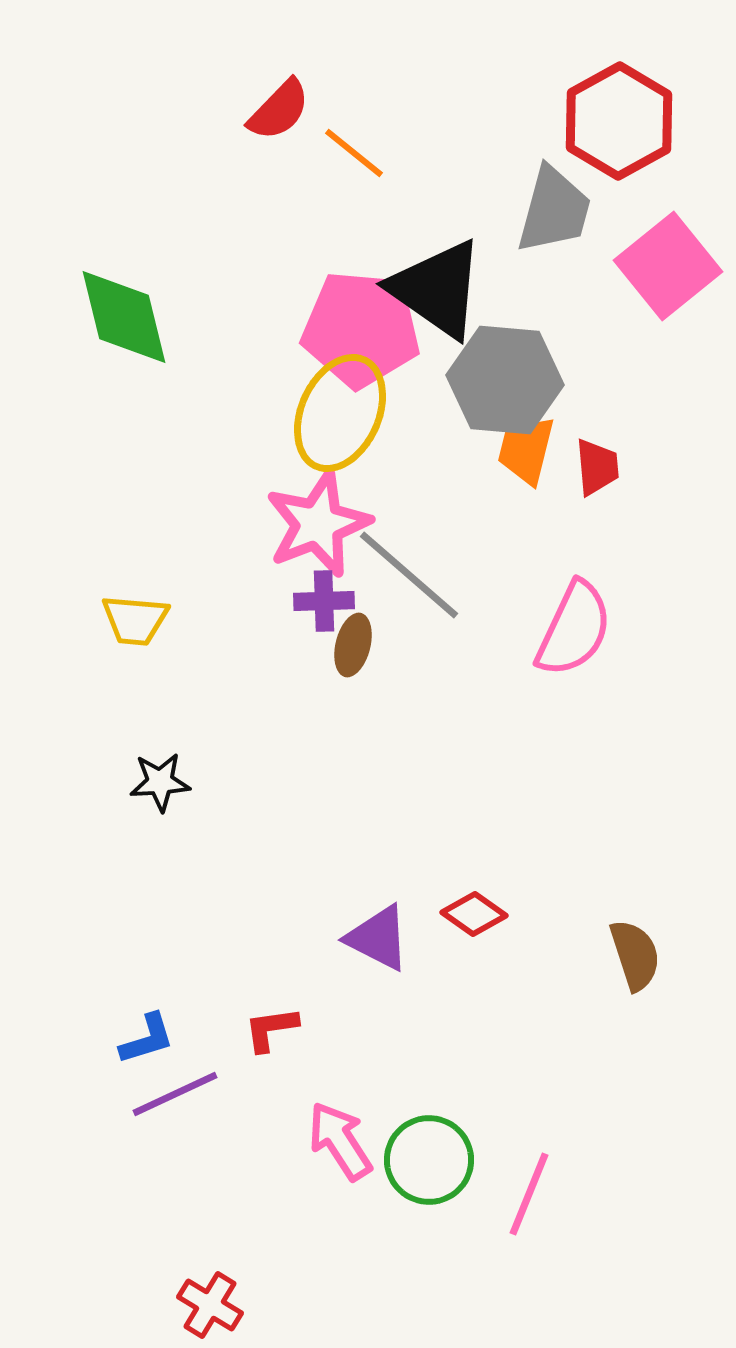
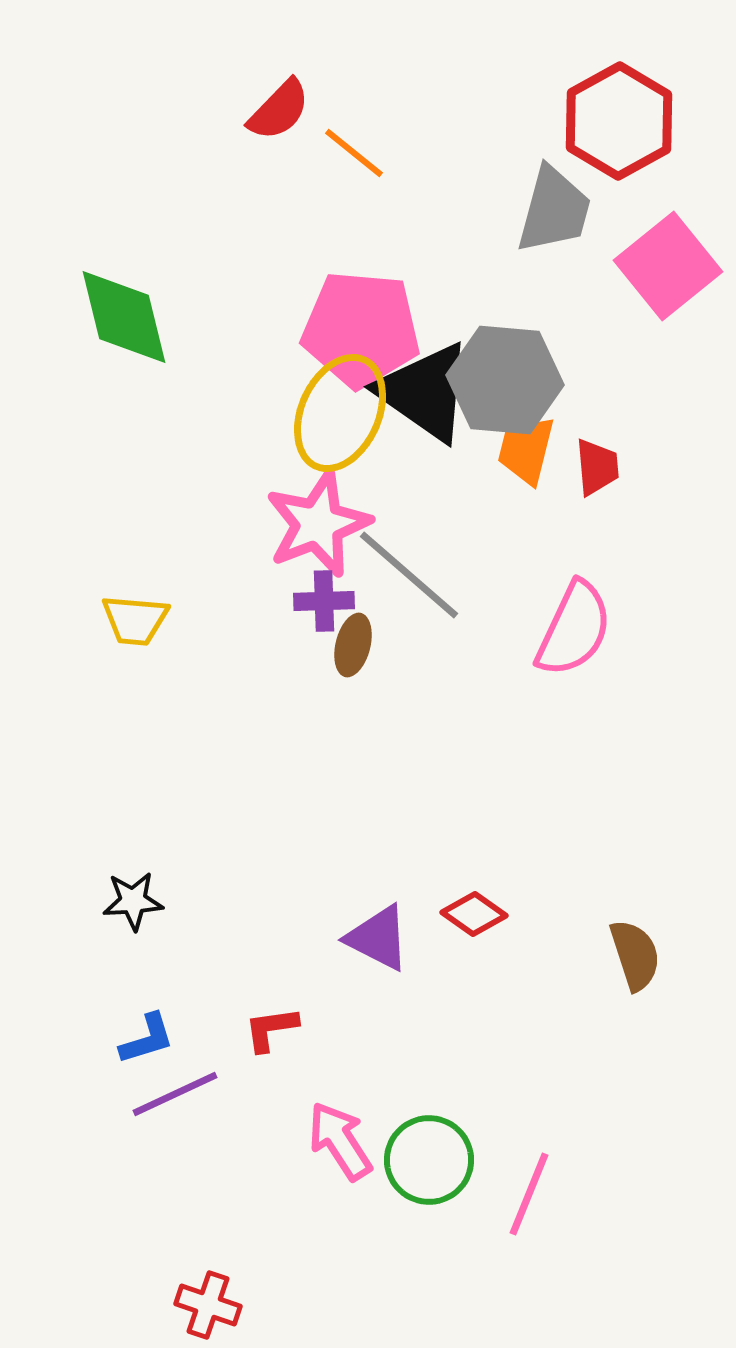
black triangle: moved 12 px left, 103 px down
black star: moved 27 px left, 119 px down
red cross: moved 2 px left; rotated 12 degrees counterclockwise
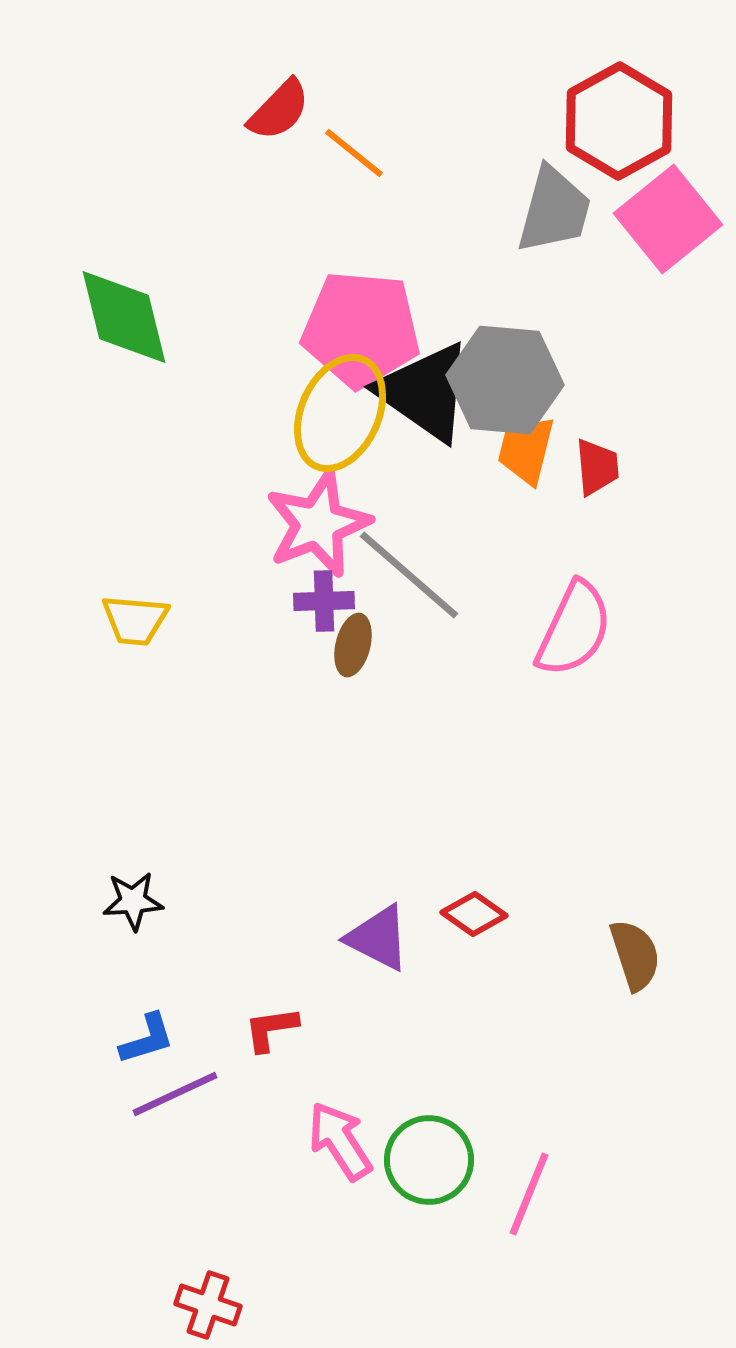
pink square: moved 47 px up
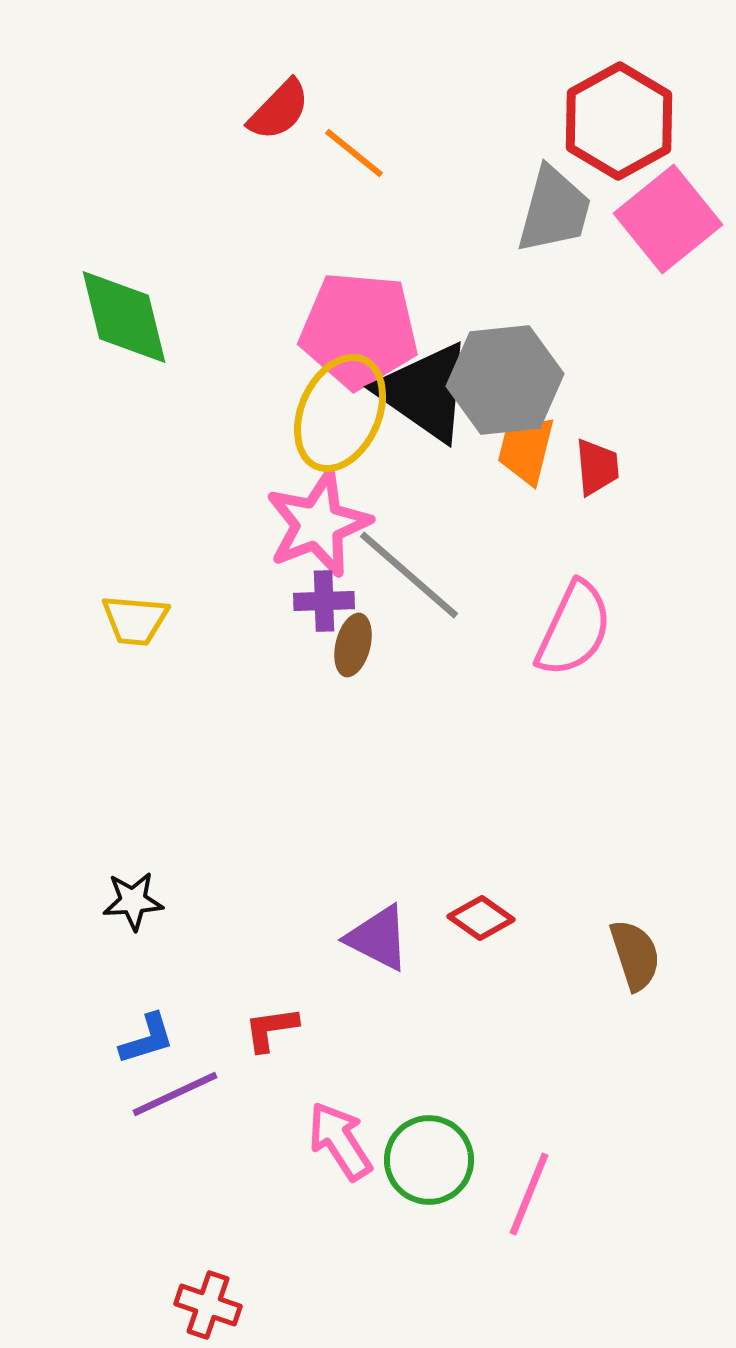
pink pentagon: moved 2 px left, 1 px down
gray hexagon: rotated 11 degrees counterclockwise
red diamond: moved 7 px right, 4 px down
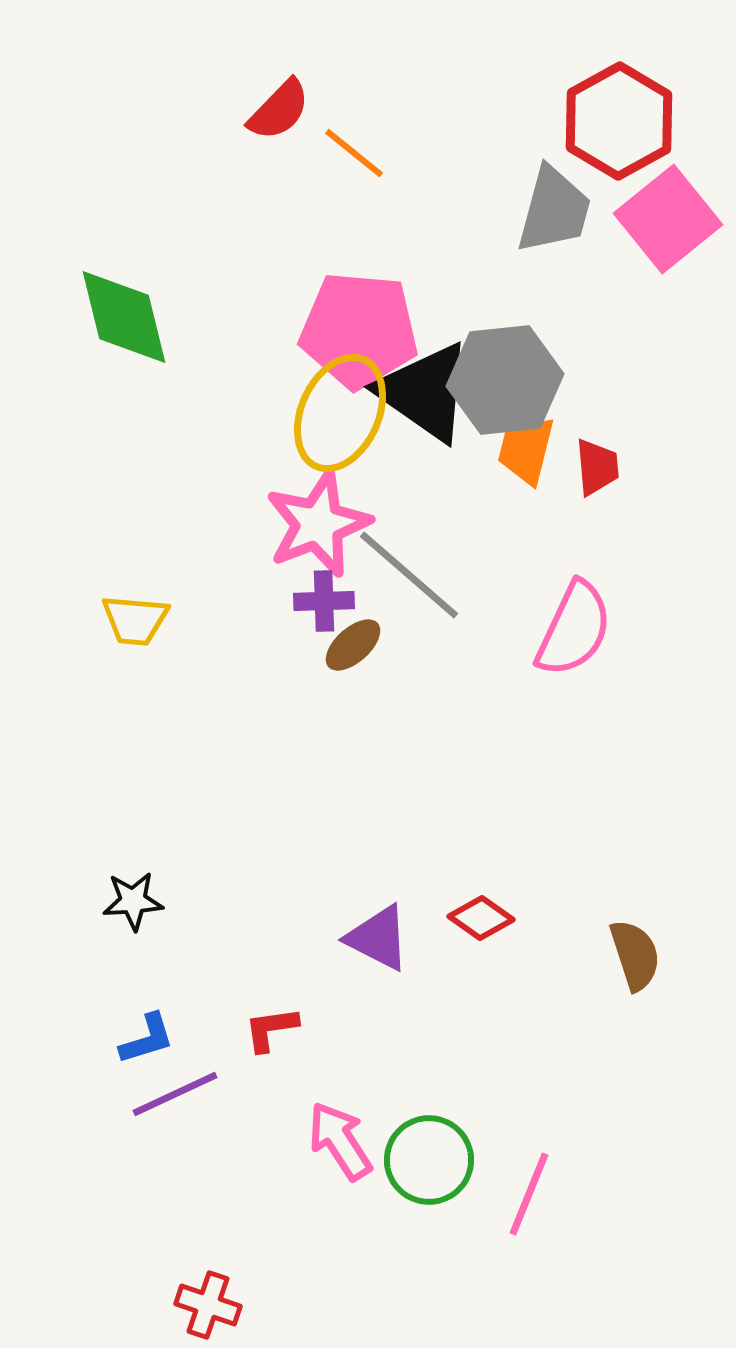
brown ellipse: rotated 34 degrees clockwise
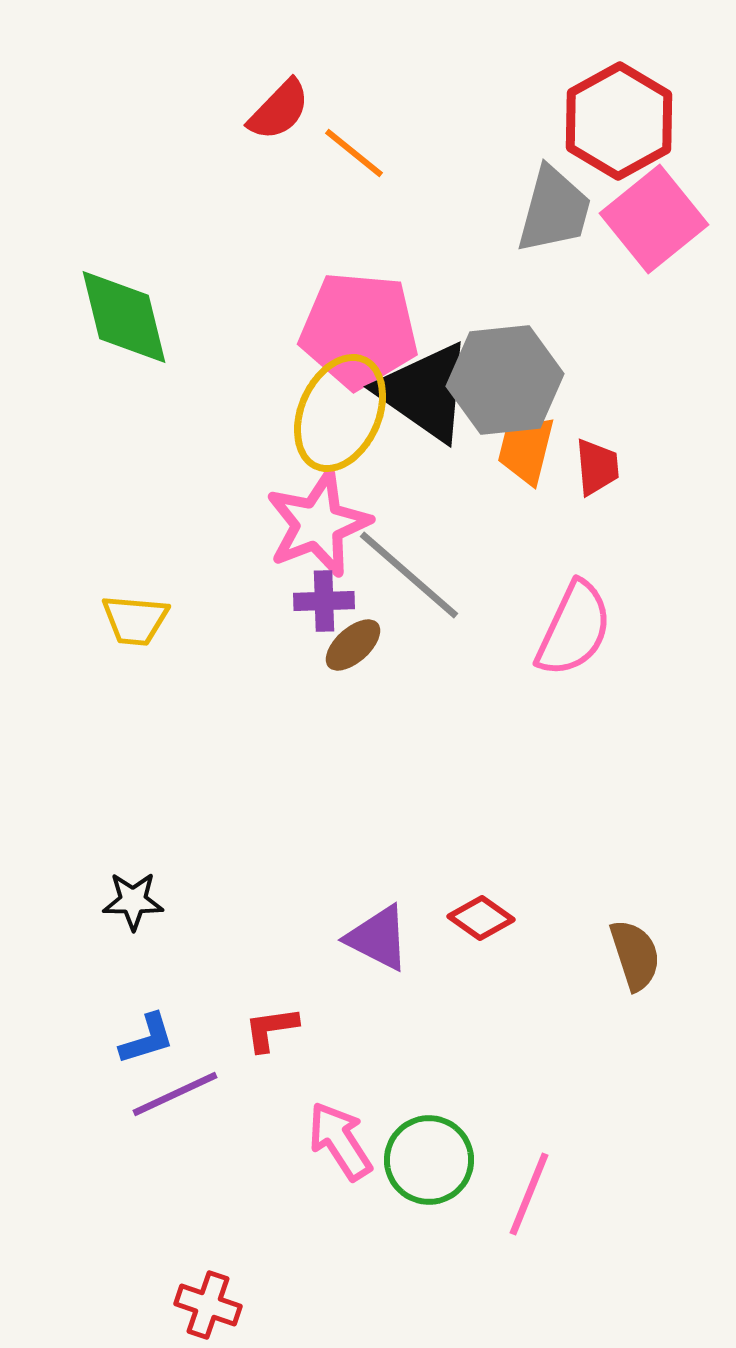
pink square: moved 14 px left
black star: rotated 4 degrees clockwise
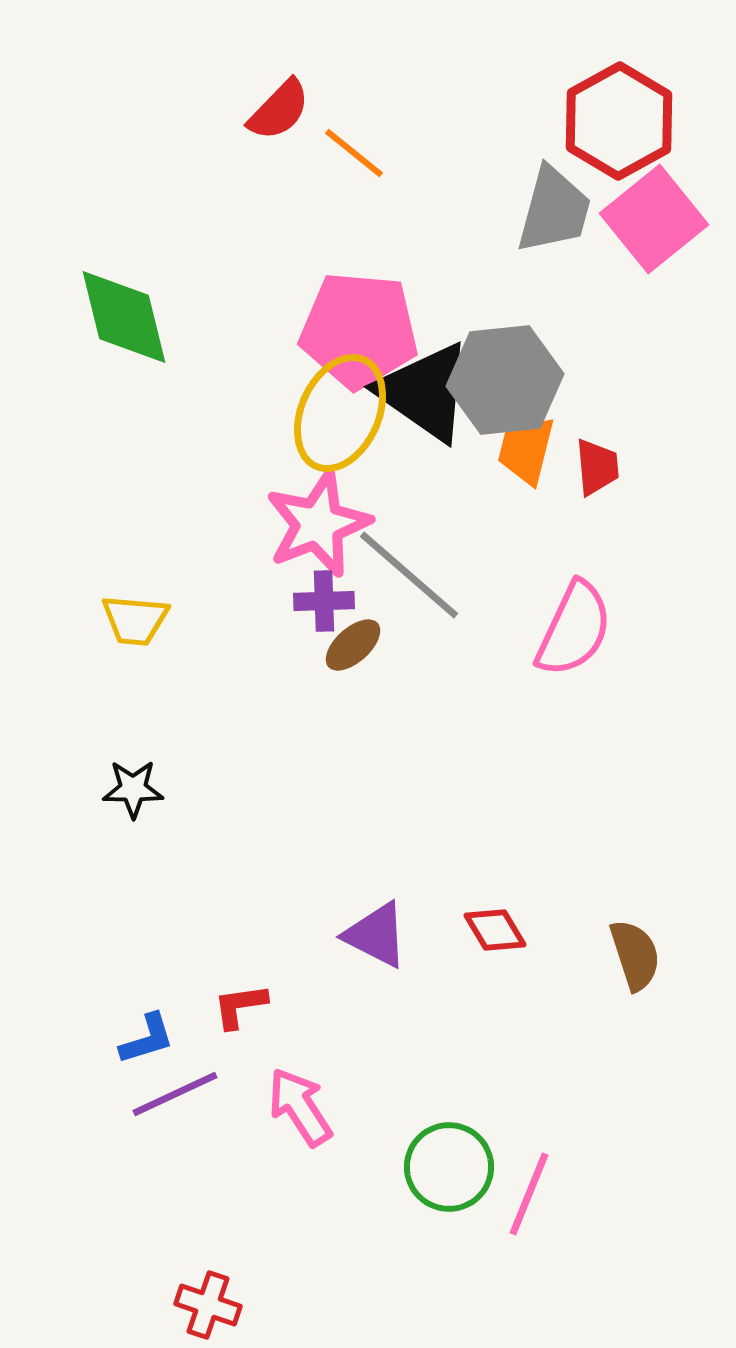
black star: moved 112 px up
red diamond: moved 14 px right, 12 px down; rotated 24 degrees clockwise
purple triangle: moved 2 px left, 3 px up
red L-shape: moved 31 px left, 23 px up
pink arrow: moved 40 px left, 34 px up
green circle: moved 20 px right, 7 px down
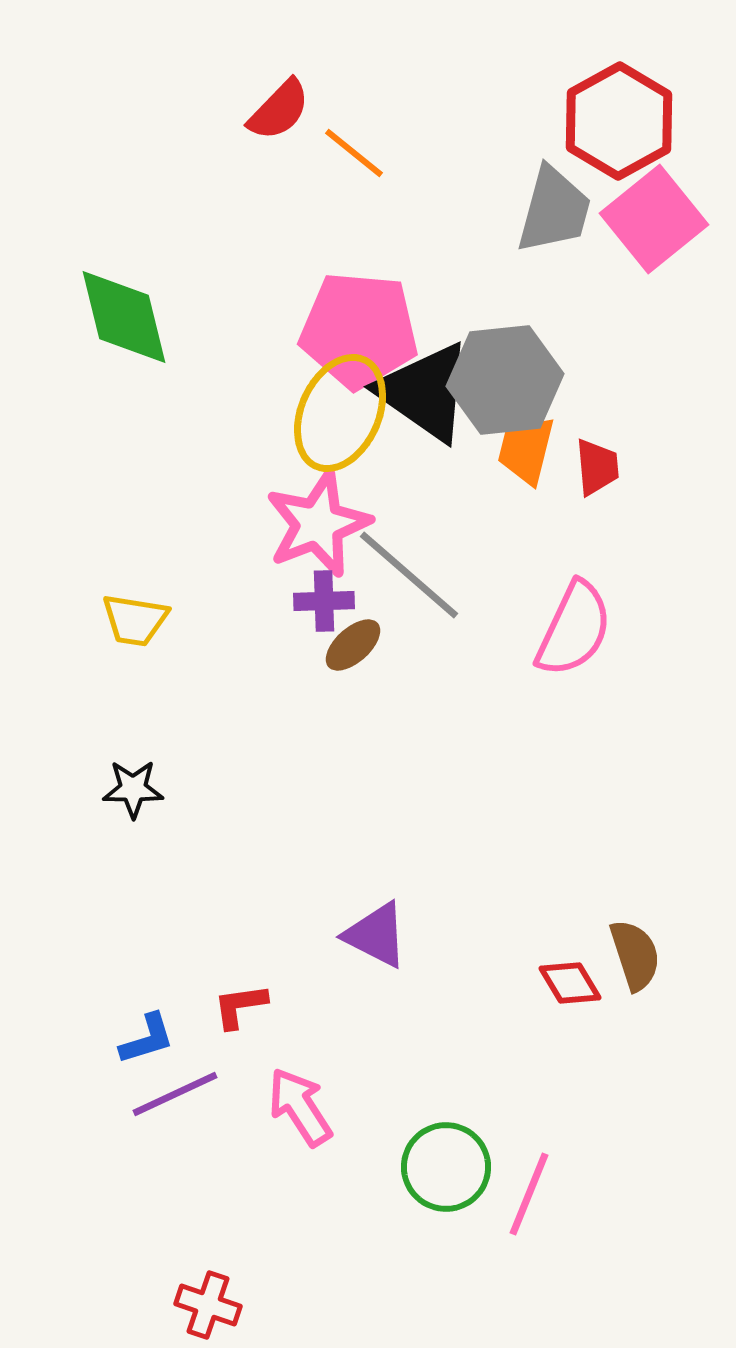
yellow trapezoid: rotated 4 degrees clockwise
red diamond: moved 75 px right, 53 px down
green circle: moved 3 px left
